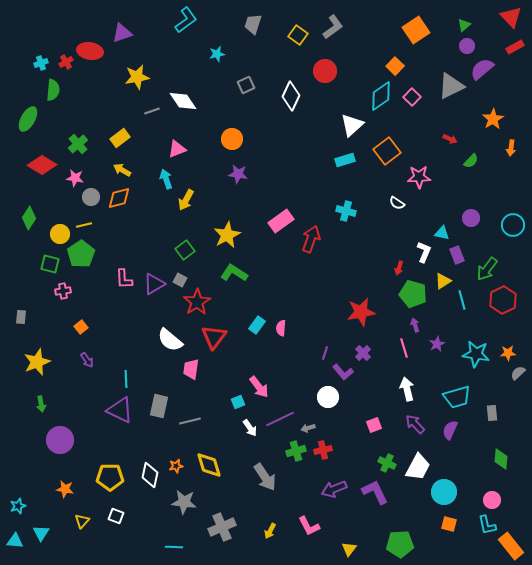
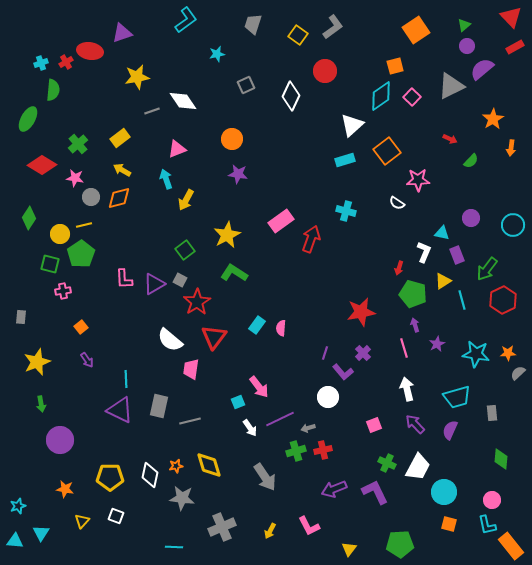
orange square at (395, 66): rotated 30 degrees clockwise
pink star at (419, 177): moved 1 px left, 3 px down
gray star at (184, 502): moved 2 px left, 4 px up
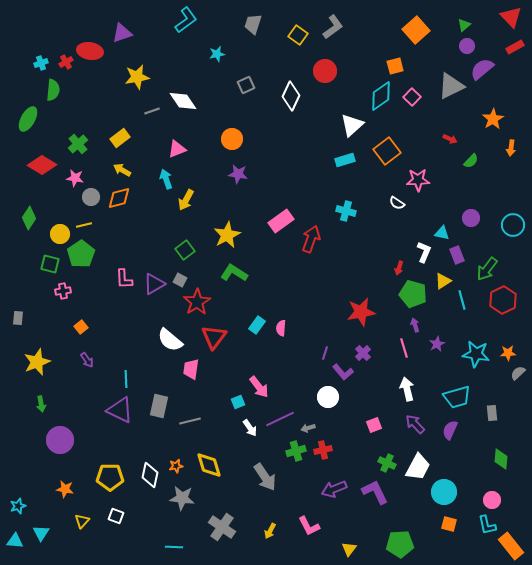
orange square at (416, 30): rotated 8 degrees counterclockwise
gray rectangle at (21, 317): moved 3 px left, 1 px down
gray cross at (222, 527): rotated 32 degrees counterclockwise
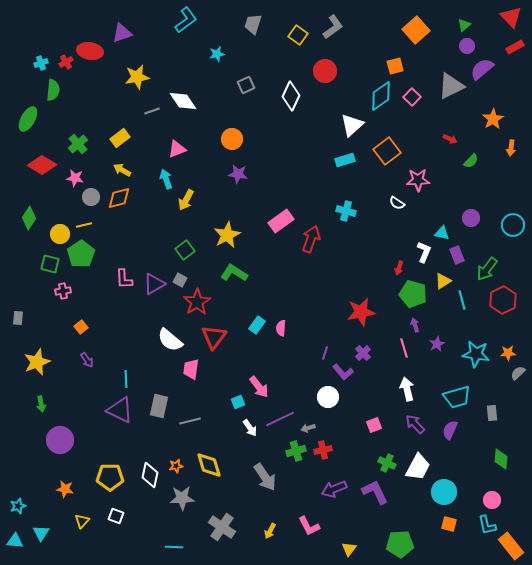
gray star at (182, 498): rotated 10 degrees counterclockwise
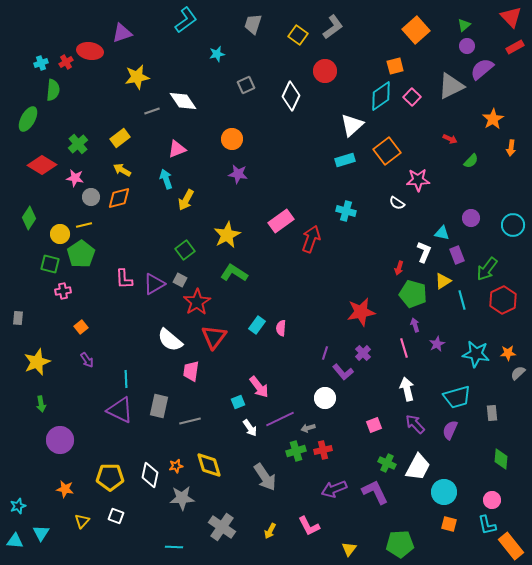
pink trapezoid at (191, 369): moved 2 px down
white circle at (328, 397): moved 3 px left, 1 px down
